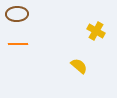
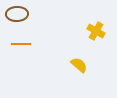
orange line: moved 3 px right
yellow semicircle: moved 1 px up
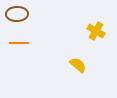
orange line: moved 2 px left, 1 px up
yellow semicircle: moved 1 px left
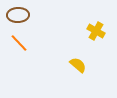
brown ellipse: moved 1 px right, 1 px down
orange line: rotated 48 degrees clockwise
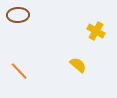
orange line: moved 28 px down
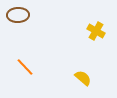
yellow semicircle: moved 5 px right, 13 px down
orange line: moved 6 px right, 4 px up
